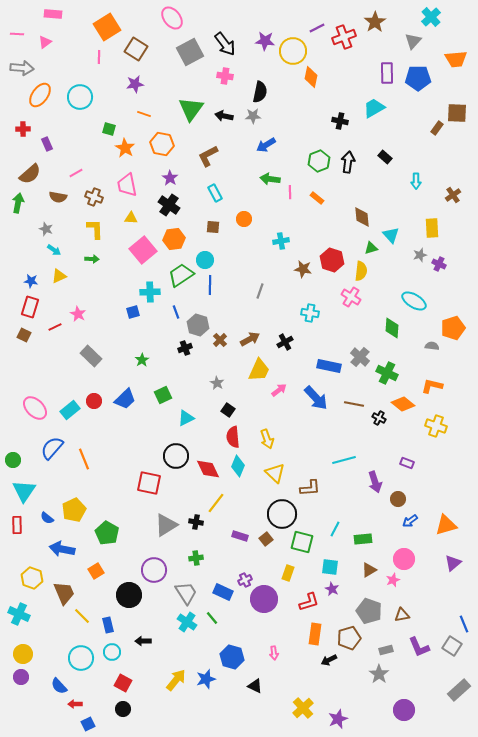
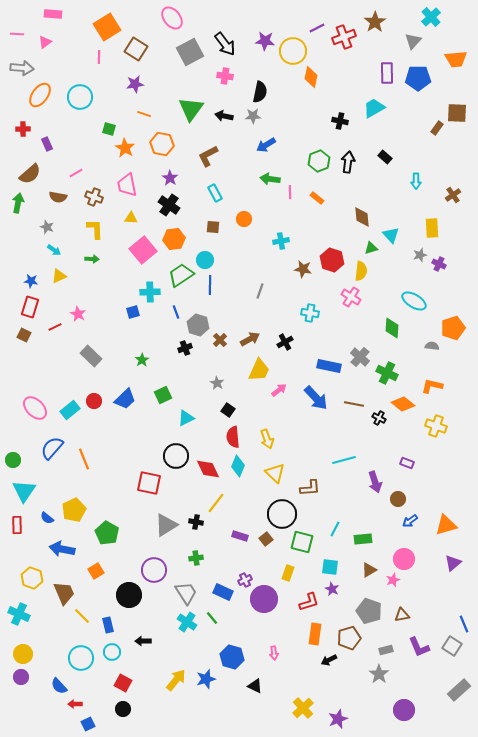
gray star at (46, 229): moved 1 px right, 2 px up
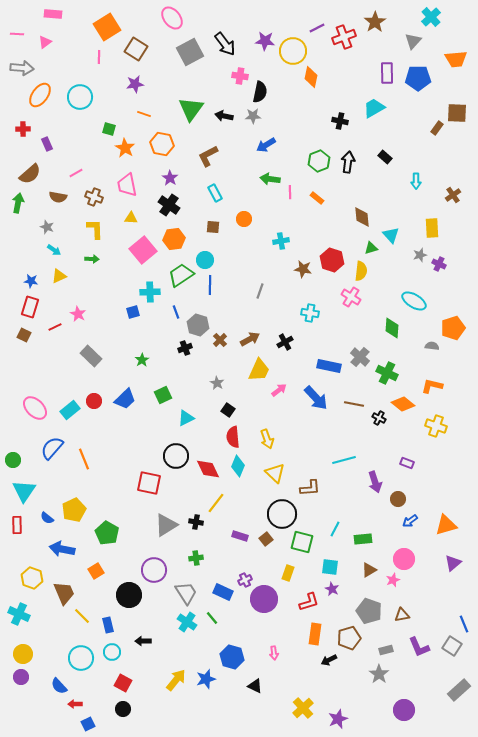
pink cross at (225, 76): moved 15 px right
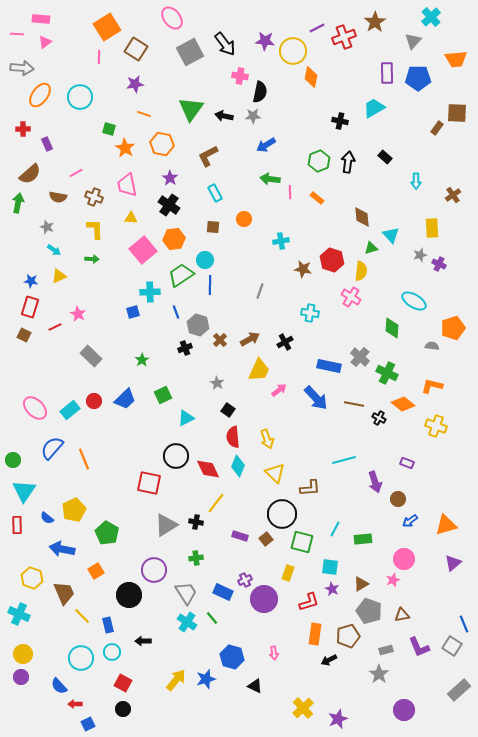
pink rectangle at (53, 14): moved 12 px left, 5 px down
brown triangle at (369, 570): moved 8 px left, 14 px down
brown pentagon at (349, 638): moved 1 px left, 2 px up
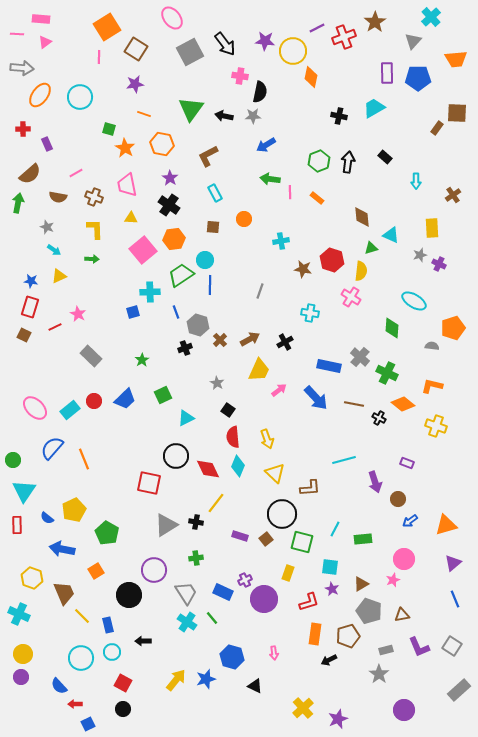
black cross at (340, 121): moved 1 px left, 5 px up
cyan triangle at (391, 235): rotated 24 degrees counterclockwise
blue line at (464, 624): moved 9 px left, 25 px up
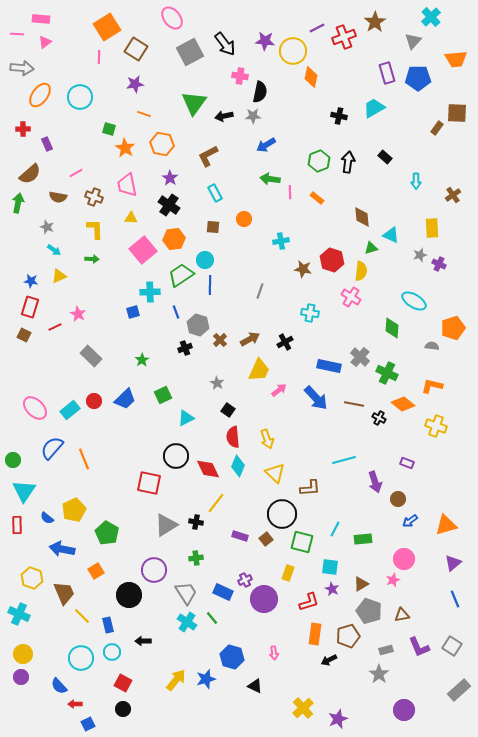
purple rectangle at (387, 73): rotated 15 degrees counterclockwise
green triangle at (191, 109): moved 3 px right, 6 px up
black arrow at (224, 116): rotated 24 degrees counterclockwise
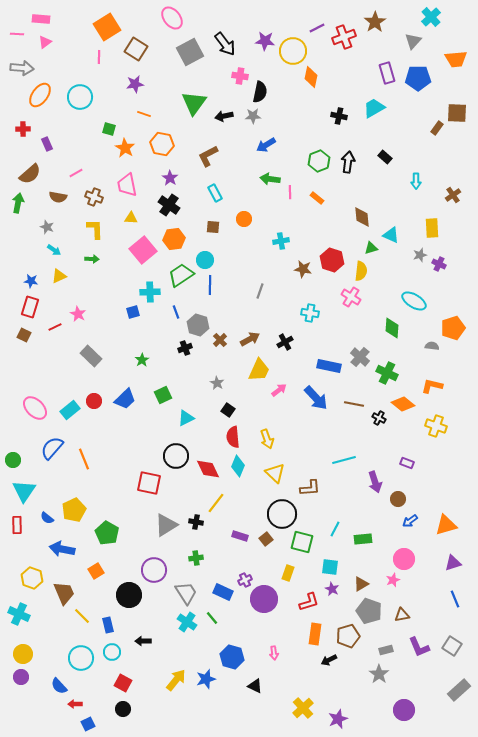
purple triangle at (453, 563): rotated 24 degrees clockwise
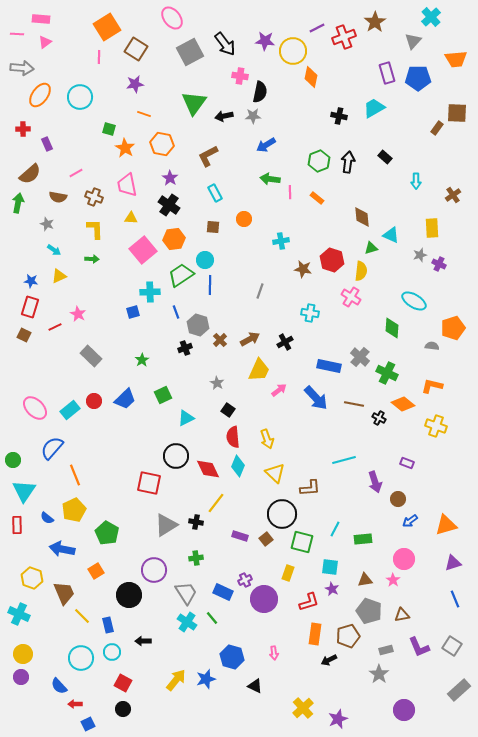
gray star at (47, 227): moved 3 px up
orange line at (84, 459): moved 9 px left, 16 px down
pink star at (393, 580): rotated 16 degrees counterclockwise
brown triangle at (361, 584): moved 4 px right, 4 px up; rotated 21 degrees clockwise
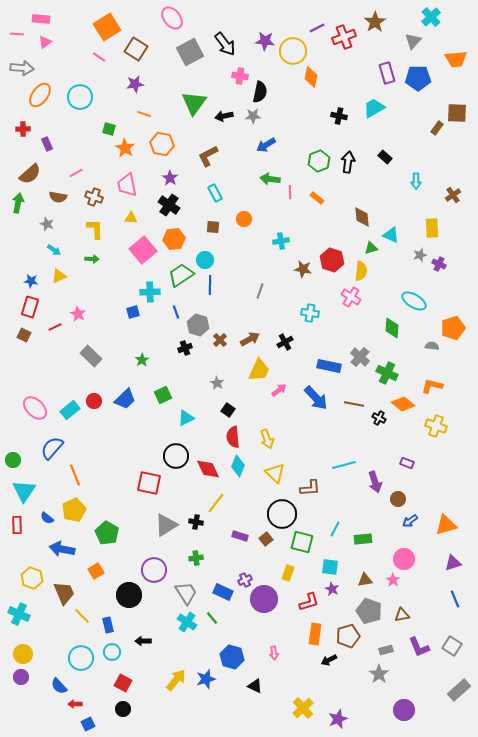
pink line at (99, 57): rotated 56 degrees counterclockwise
cyan line at (344, 460): moved 5 px down
